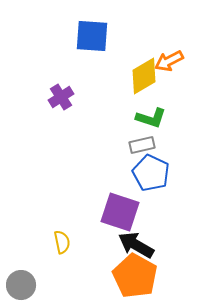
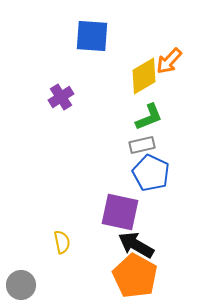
orange arrow: rotated 20 degrees counterclockwise
green L-shape: moved 2 px left, 1 px up; rotated 40 degrees counterclockwise
purple square: rotated 6 degrees counterclockwise
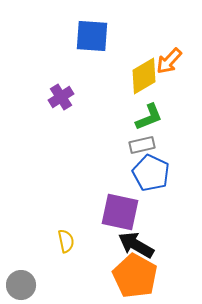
yellow semicircle: moved 4 px right, 1 px up
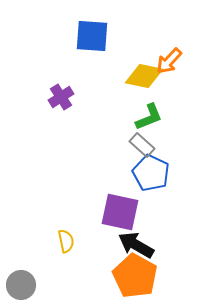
yellow diamond: rotated 42 degrees clockwise
gray rectangle: rotated 55 degrees clockwise
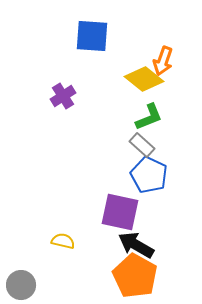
orange arrow: moved 6 px left; rotated 24 degrees counterclockwise
yellow diamond: moved 3 px down; rotated 27 degrees clockwise
purple cross: moved 2 px right, 1 px up
blue pentagon: moved 2 px left, 2 px down
yellow semicircle: moved 3 px left; rotated 65 degrees counterclockwise
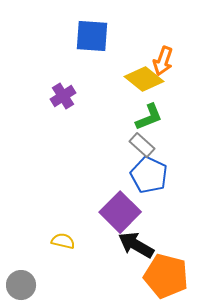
purple square: rotated 33 degrees clockwise
orange pentagon: moved 31 px right; rotated 15 degrees counterclockwise
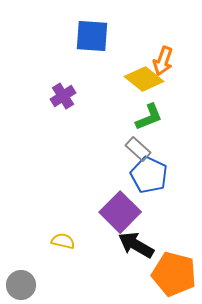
gray rectangle: moved 4 px left, 4 px down
orange pentagon: moved 8 px right, 2 px up
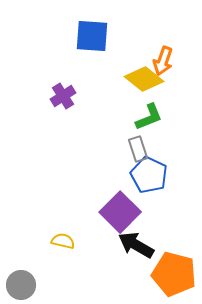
gray rectangle: rotated 30 degrees clockwise
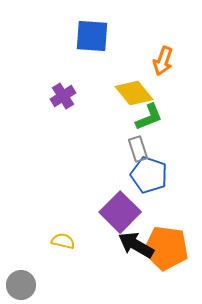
yellow diamond: moved 10 px left, 14 px down; rotated 12 degrees clockwise
blue pentagon: rotated 6 degrees counterclockwise
orange pentagon: moved 8 px left, 26 px up; rotated 6 degrees counterclockwise
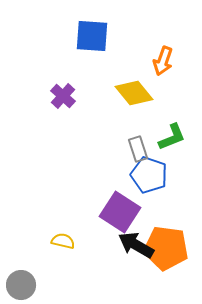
purple cross: rotated 15 degrees counterclockwise
green L-shape: moved 23 px right, 20 px down
purple square: rotated 12 degrees counterclockwise
